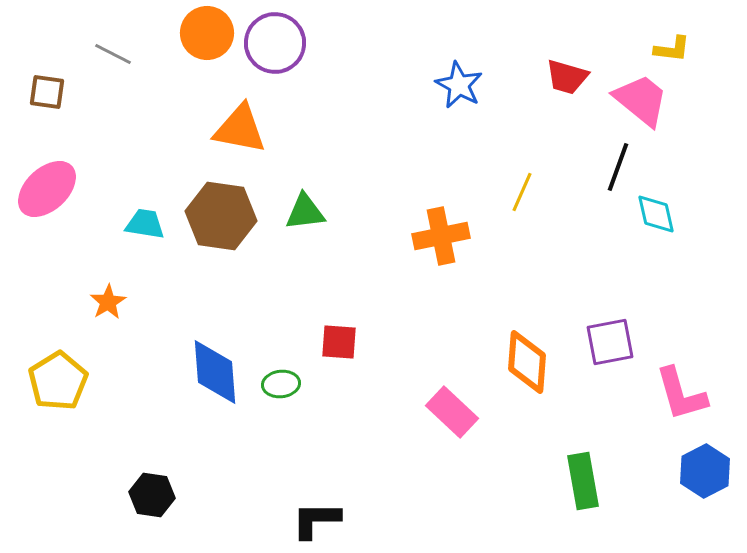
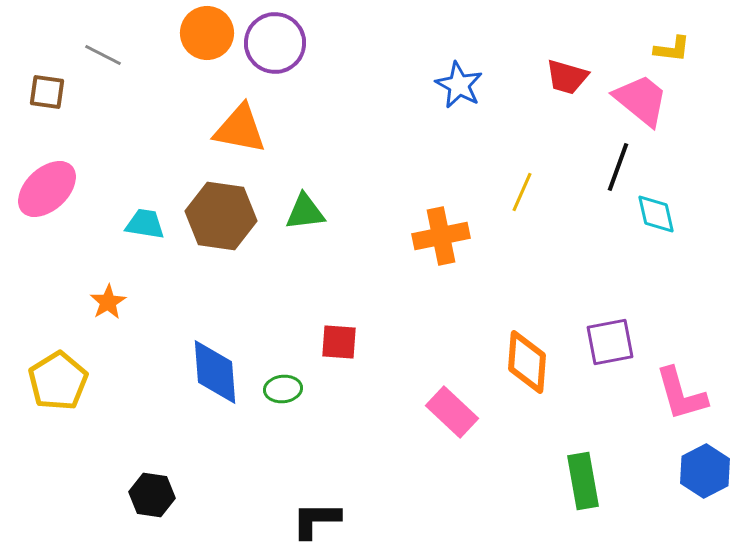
gray line: moved 10 px left, 1 px down
green ellipse: moved 2 px right, 5 px down
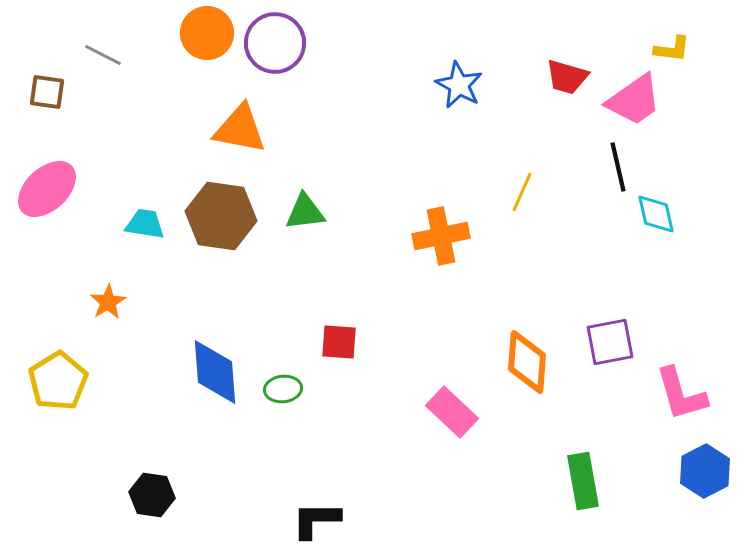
pink trapezoid: moved 7 px left; rotated 106 degrees clockwise
black line: rotated 33 degrees counterclockwise
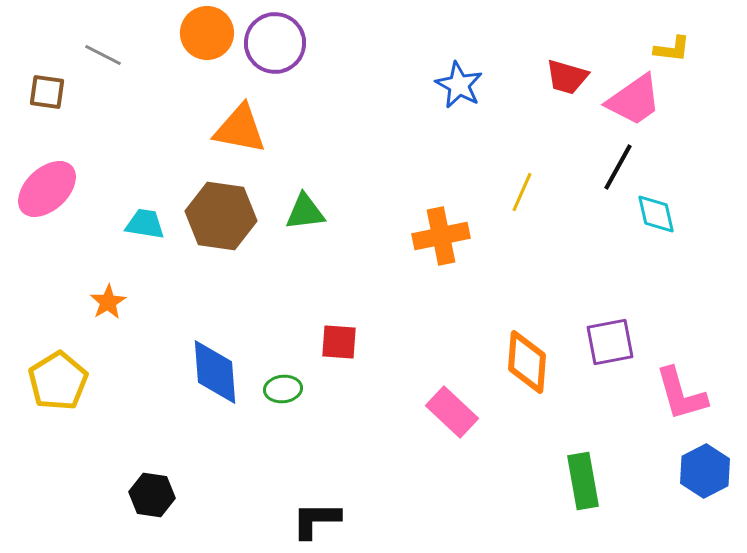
black line: rotated 42 degrees clockwise
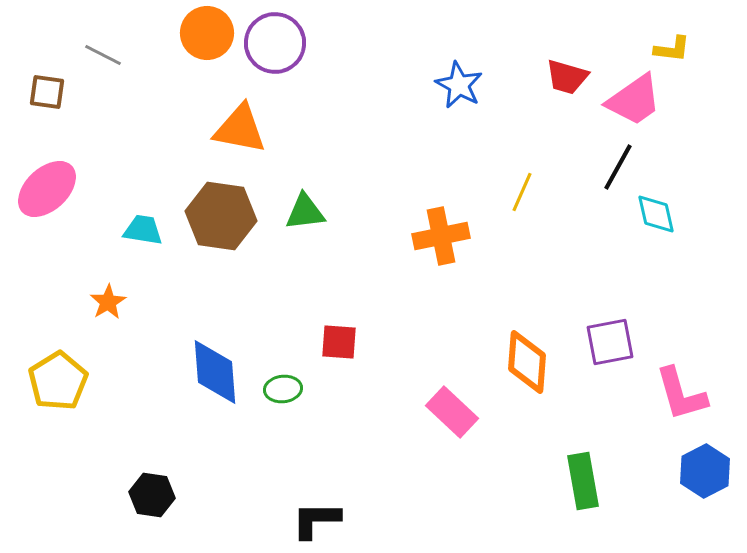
cyan trapezoid: moved 2 px left, 6 px down
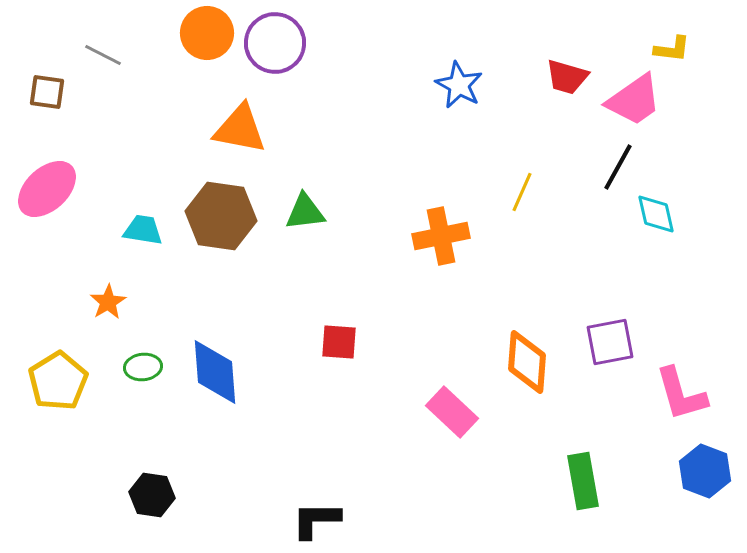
green ellipse: moved 140 px left, 22 px up
blue hexagon: rotated 12 degrees counterclockwise
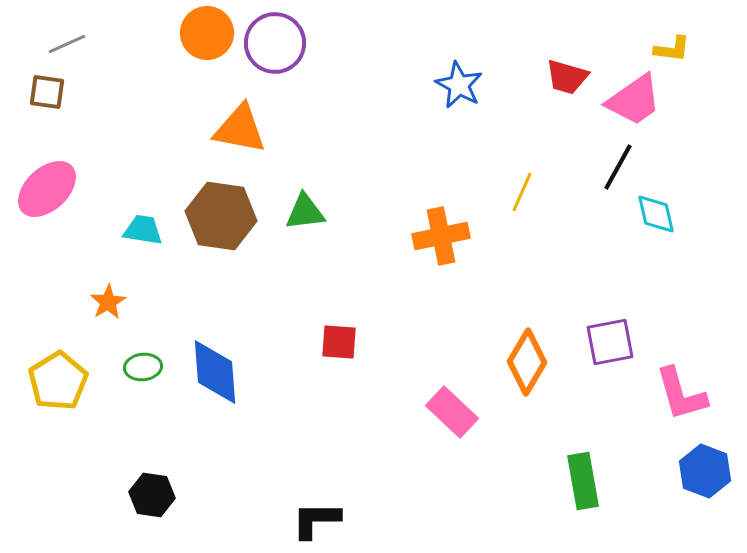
gray line: moved 36 px left, 11 px up; rotated 51 degrees counterclockwise
orange diamond: rotated 26 degrees clockwise
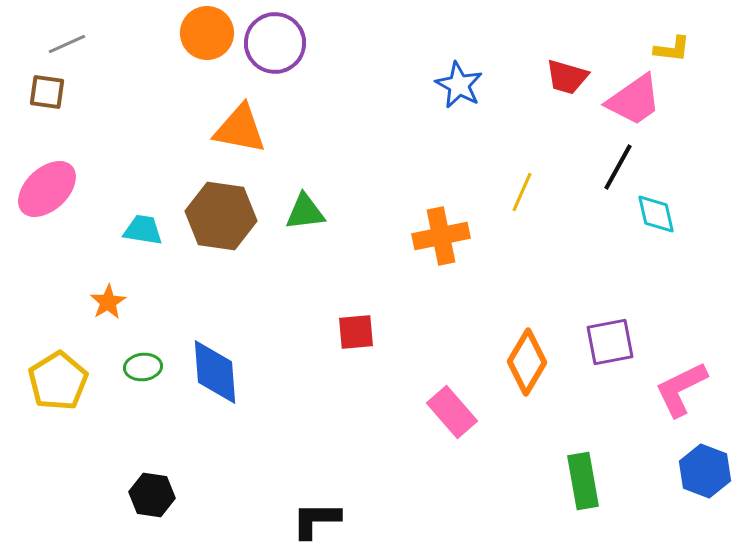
red square: moved 17 px right, 10 px up; rotated 9 degrees counterclockwise
pink L-shape: moved 5 px up; rotated 80 degrees clockwise
pink rectangle: rotated 6 degrees clockwise
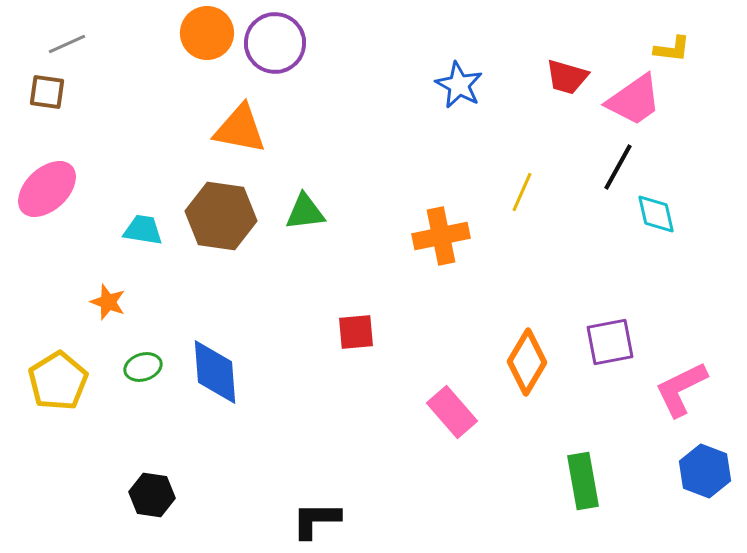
orange star: rotated 21 degrees counterclockwise
green ellipse: rotated 12 degrees counterclockwise
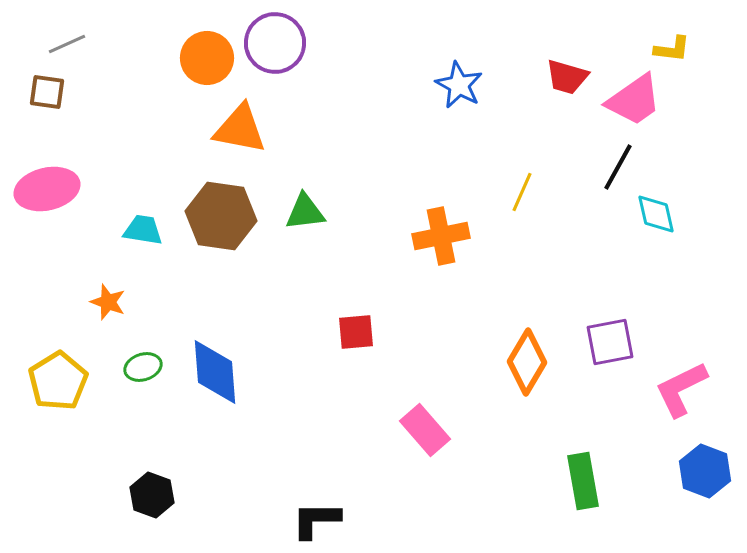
orange circle: moved 25 px down
pink ellipse: rotated 30 degrees clockwise
pink rectangle: moved 27 px left, 18 px down
black hexagon: rotated 12 degrees clockwise
